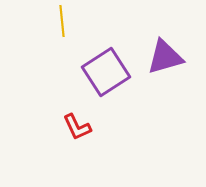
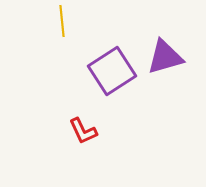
purple square: moved 6 px right, 1 px up
red L-shape: moved 6 px right, 4 px down
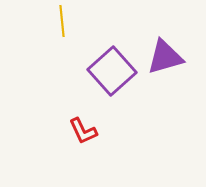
purple square: rotated 9 degrees counterclockwise
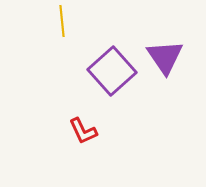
purple triangle: rotated 48 degrees counterclockwise
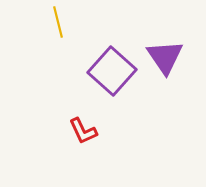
yellow line: moved 4 px left, 1 px down; rotated 8 degrees counterclockwise
purple square: rotated 6 degrees counterclockwise
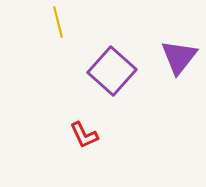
purple triangle: moved 14 px right; rotated 12 degrees clockwise
red L-shape: moved 1 px right, 4 px down
